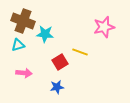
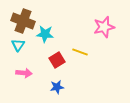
cyan triangle: rotated 40 degrees counterclockwise
red square: moved 3 px left, 2 px up
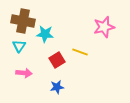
brown cross: rotated 10 degrees counterclockwise
cyan triangle: moved 1 px right, 1 px down
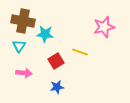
red square: moved 1 px left, 1 px down
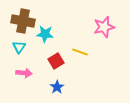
cyan triangle: moved 1 px down
blue star: rotated 24 degrees counterclockwise
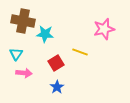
pink star: moved 2 px down
cyan triangle: moved 3 px left, 7 px down
red square: moved 2 px down
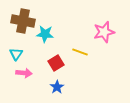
pink star: moved 3 px down
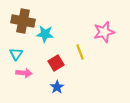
yellow line: rotated 49 degrees clockwise
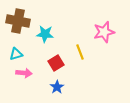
brown cross: moved 5 px left
cyan triangle: rotated 40 degrees clockwise
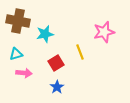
cyan star: rotated 18 degrees counterclockwise
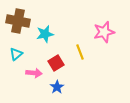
cyan triangle: rotated 24 degrees counterclockwise
pink arrow: moved 10 px right
